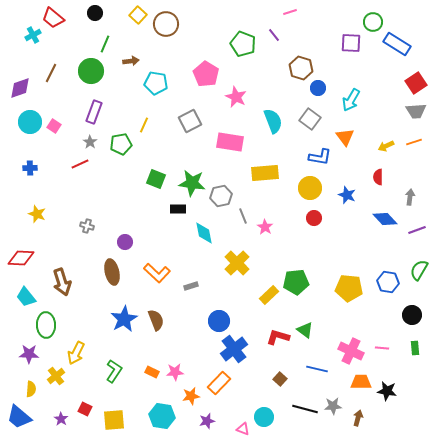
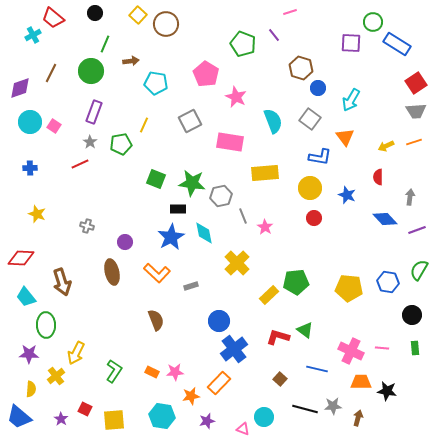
blue star at (124, 319): moved 47 px right, 82 px up
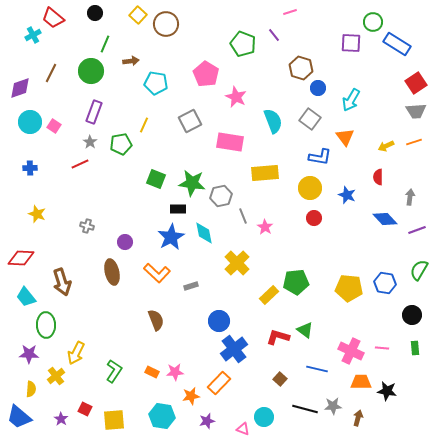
blue hexagon at (388, 282): moved 3 px left, 1 px down
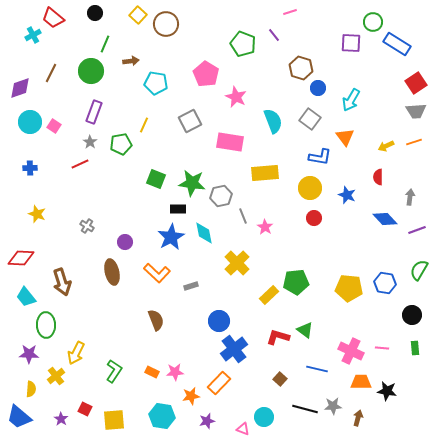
gray cross at (87, 226): rotated 16 degrees clockwise
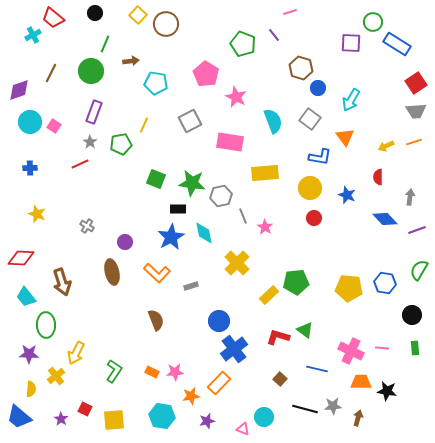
purple diamond at (20, 88): moved 1 px left, 2 px down
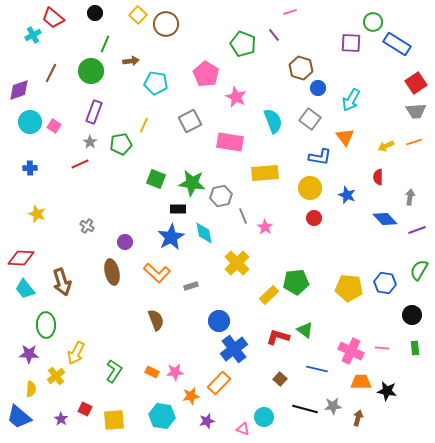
cyan trapezoid at (26, 297): moved 1 px left, 8 px up
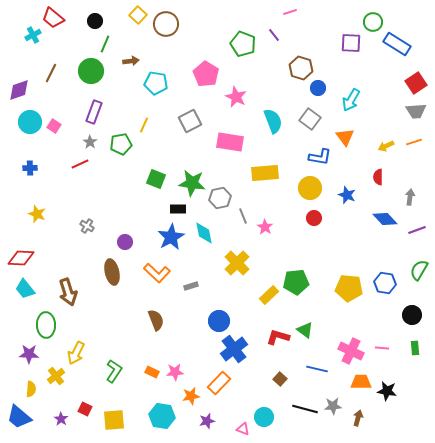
black circle at (95, 13): moved 8 px down
gray hexagon at (221, 196): moved 1 px left, 2 px down
brown arrow at (62, 282): moved 6 px right, 10 px down
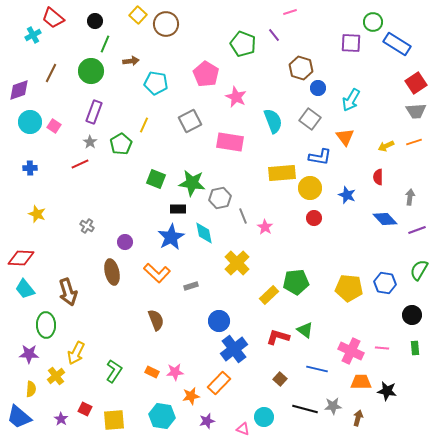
green pentagon at (121, 144): rotated 20 degrees counterclockwise
yellow rectangle at (265, 173): moved 17 px right
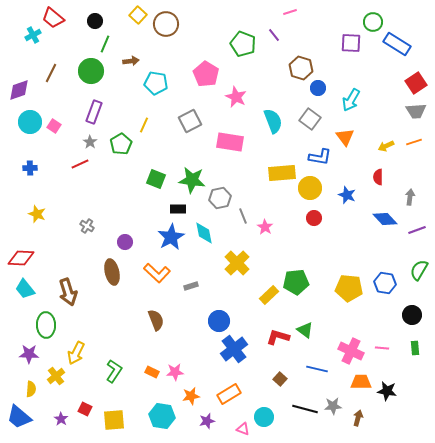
green star at (192, 183): moved 3 px up
orange rectangle at (219, 383): moved 10 px right, 11 px down; rotated 15 degrees clockwise
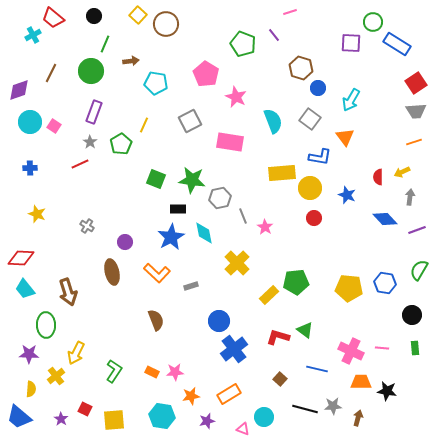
black circle at (95, 21): moved 1 px left, 5 px up
yellow arrow at (386, 146): moved 16 px right, 26 px down
